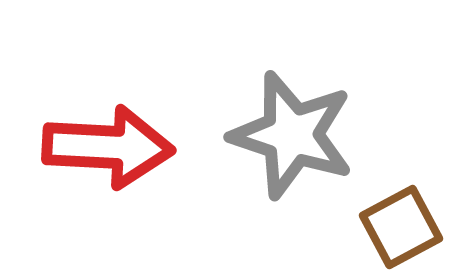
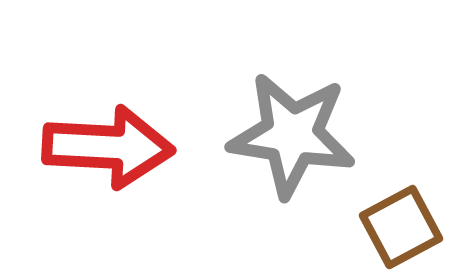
gray star: rotated 9 degrees counterclockwise
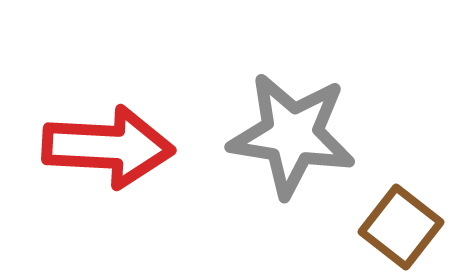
brown square: rotated 24 degrees counterclockwise
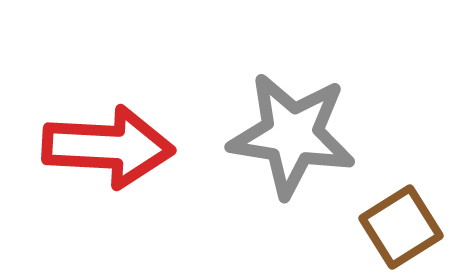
brown square: rotated 20 degrees clockwise
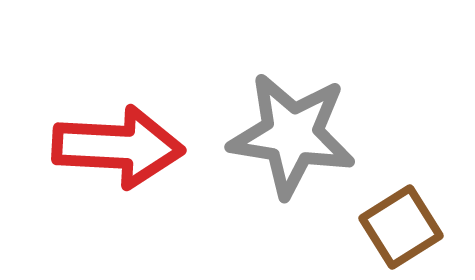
red arrow: moved 10 px right
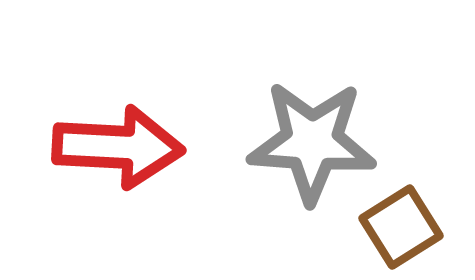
gray star: moved 20 px right, 7 px down; rotated 5 degrees counterclockwise
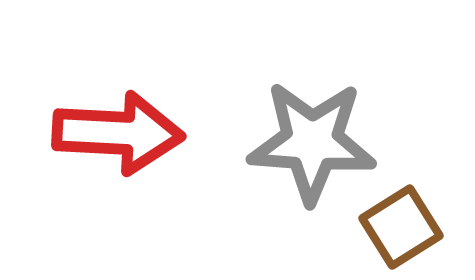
red arrow: moved 14 px up
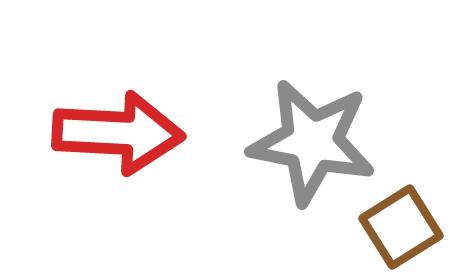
gray star: rotated 7 degrees clockwise
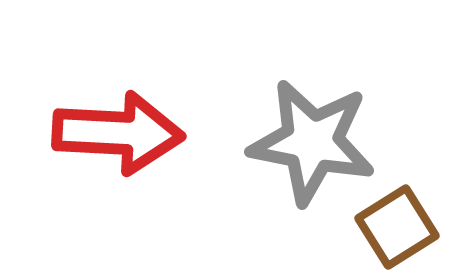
brown square: moved 4 px left
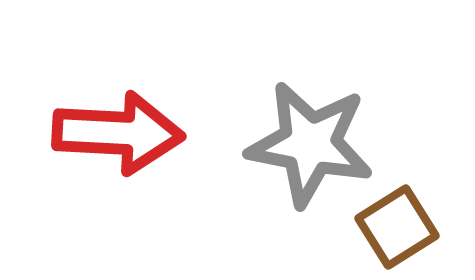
gray star: moved 2 px left, 2 px down
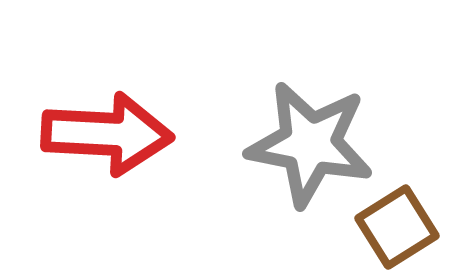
red arrow: moved 11 px left, 1 px down
